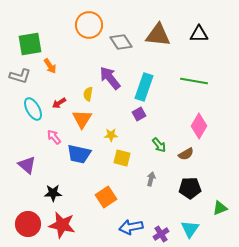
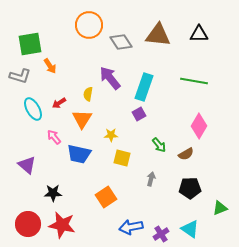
cyan triangle: rotated 30 degrees counterclockwise
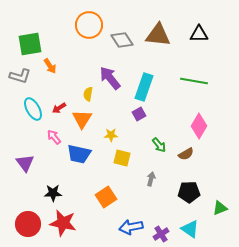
gray diamond: moved 1 px right, 2 px up
red arrow: moved 5 px down
purple triangle: moved 2 px left, 2 px up; rotated 12 degrees clockwise
black pentagon: moved 1 px left, 4 px down
red star: moved 1 px right, 2 px up
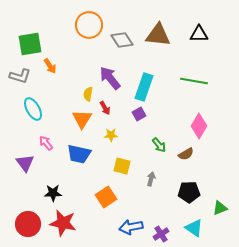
red arrow: moved 46 px right; rotated 88 degrees counterclockwise
pink arrow: moved 8 px left, 6 px down
yellow square: moved 8 px down
cyan triangle: moved 4 px right, 1 px up
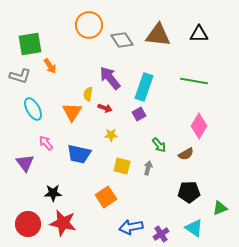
red arrow: rotated 40 degrees counterclockwise
orange triangle: moved 10 px left, 7 px up
gray arrow: moved 3 px left, 11 px up
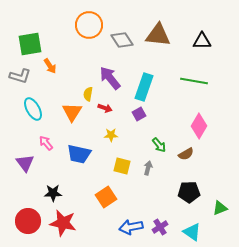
black triangle: moved 3 px right, 7 px down
red circle: moved 3 px up
cyan triangle: moved 2 px left, 4 px down
purple cross: moved 1 px left, 7 px up
